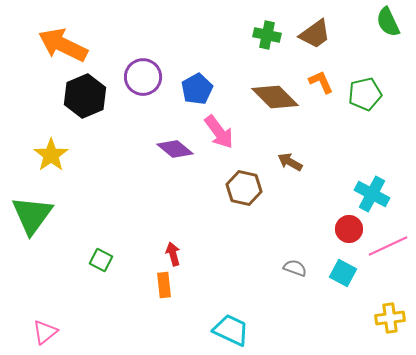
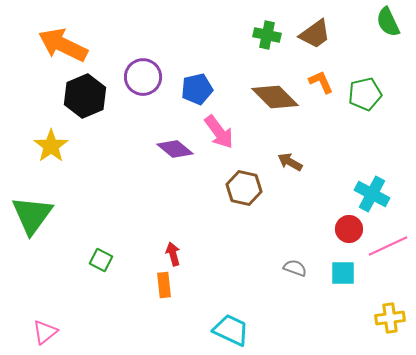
blue pentagon: rotated 16 degrees clockwise
yellow star: moved 9 px up
cyan square: rotated 28 degrees counterclockwise
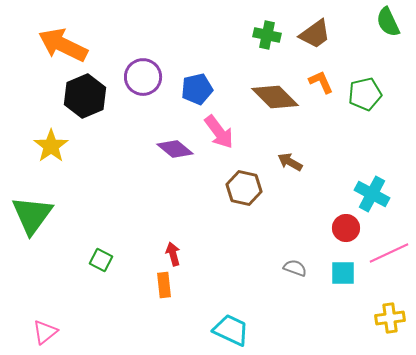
red circle: moved 3 px left, 1 px up
pink line: moved 1 px right, 7 px down
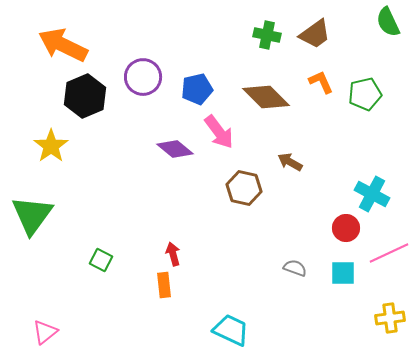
brown diamond: moved 9 px left
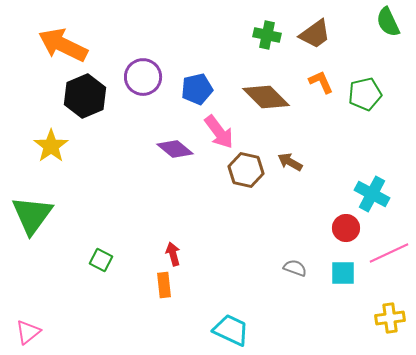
brown hexagon: moved 2 px right, 18 px up
pink triangle: moved 17 px left
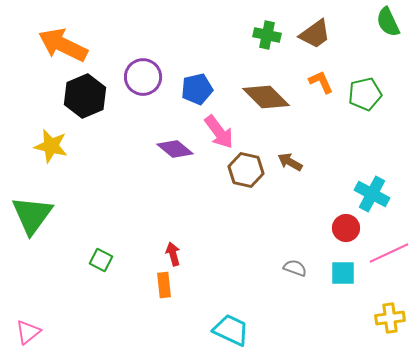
yellow star: rotated 24 degrees counterclockwise
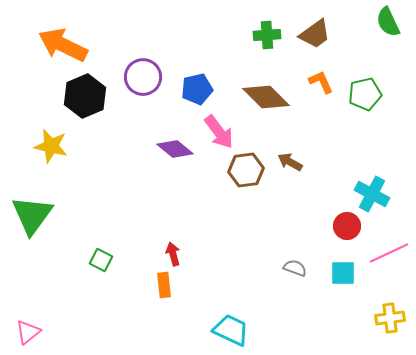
green cross: rotated 16 degrees counterclockwise
brown hexagon: rotated 20 degrees counterclockwise
red circle: moved 1 px right, 2 px up
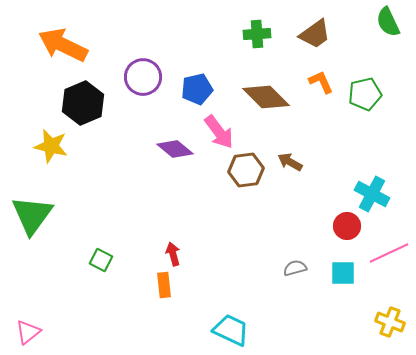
green cross: moved 10 px left, 1 px up
black hexagon: moved 2 px left, 7 px down
gray semicircle: rotated 35 degrees counterclockwise
yellow cross: moved 4 px down; rotated 28 degrees clockwise
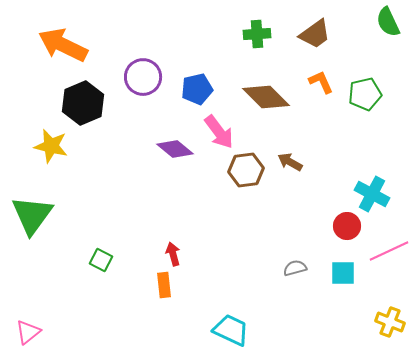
pink line: moved 2 px up
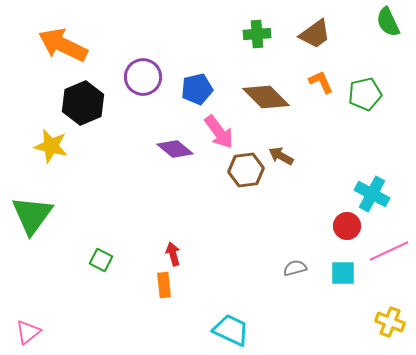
brown arrow: moved 9 px left, 6 px up
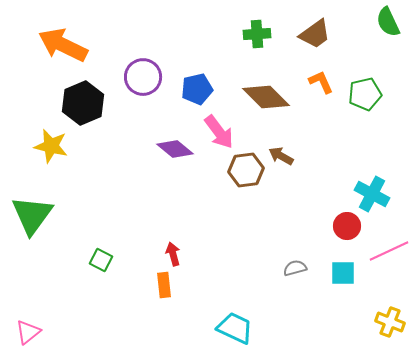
cyan trapezoid: moved 4 px right, 2 px up
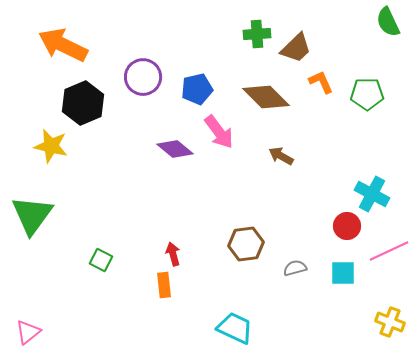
brown trapezoid: moved 19 px left, 14 px down; rotated 8 degrees counterclockwise
green pentagon: moved 2 px right; rotated 12 degrees clockwise
brown hexagon: moved 74 px down
